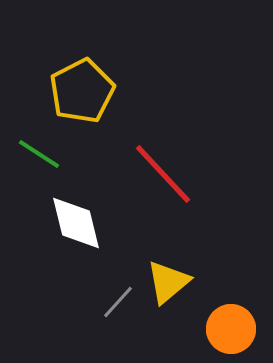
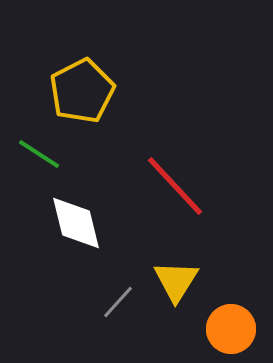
red line: moved 12 px right, 12 px down
yellow triangle: moved 8 px right, 1 px up; rotated 18 degrees counterclockwise
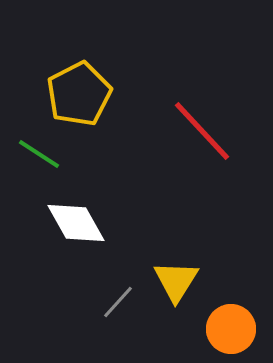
yellow pentagon: moved 3 px left, 3 px down
red line: moved 27 px right, 55 px up
white diamond: rotated 16 degrees counterclockwise
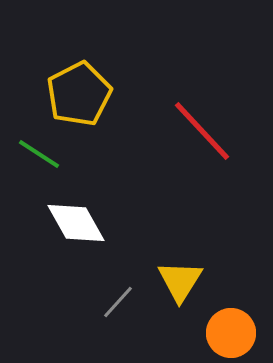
yellow triangle: moved 4 px right
orange circle: moved 4 px down
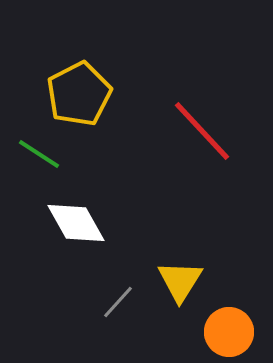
orange circle: moved 2 px left, 1 px up
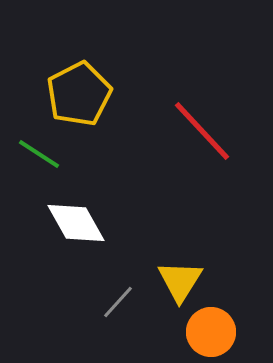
orange circle: moved 18 px left
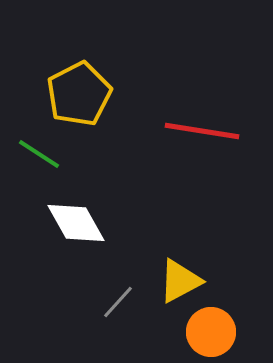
red line: rotated 38 degrees counterclockwise
yellow triangle: rotated 30 degrees clockwise
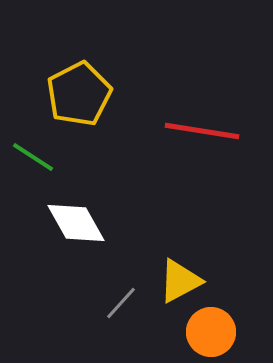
green line: moved 6 px left, 3 px down
gray line: moved 3 px right, 1 px down
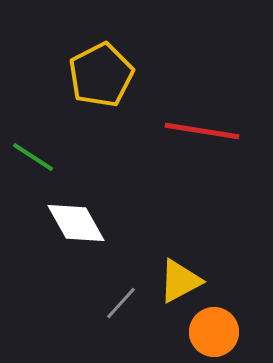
yellow pentagon: moved 22 px right, 19 px up
orange circle: moved 3 px right
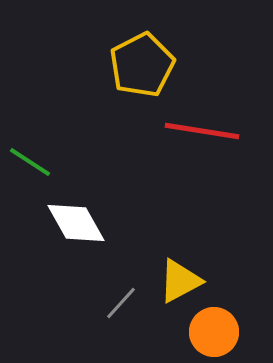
yellow pentagon: moved 41 px right, 10 px up
green line: moved 3 px left, 5 px down
